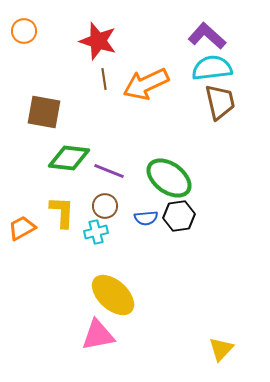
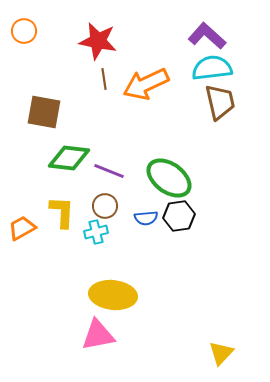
red star: rotated 6 degrees counterclockwise
yellow ellipse: rotated 36 degrees counterclockwise
yellow triangle: moved 4 px down
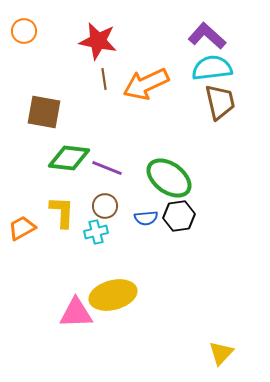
purple line: moved 2 px left, 3 px up
yellow ellipse: rotated 21 degrees counterclockwise
pink triangle: moved 22 px left, 22 px up; rotated 9 degrees clockwise
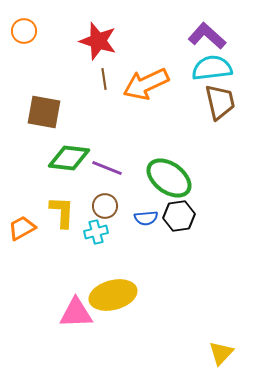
red star: rotated 6 degrees clockwise
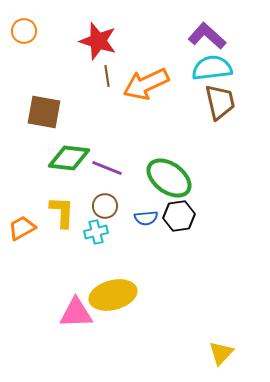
brown line: moved 3 px right, 3 px up
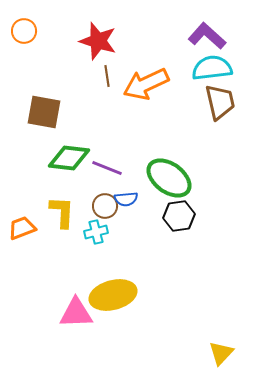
blue semicircle: moved 20 px left, 19 px up
orange trapezoid: rotated 8 degrees clockwise
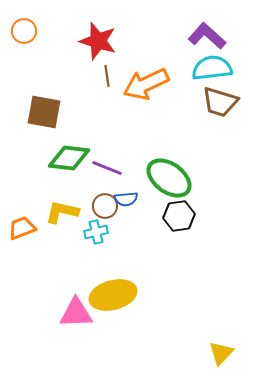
brown trapezoid: rotated 120 degrees clockwise
yellow L-shape: rotated 80 degrees counterclockwise
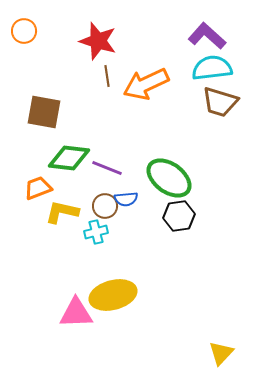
orange trapezoid: moved 16 px right, 40 px up
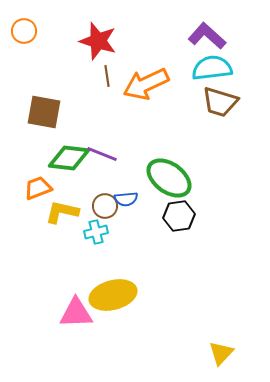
purple line: moved 5 px left, 14 px up
